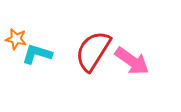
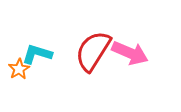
orange star: moved 3 px right, 30 px down; rotated 30 degrees clockwise
pink arrow: moved 2 px left, 8 px up; rotated 12 degrees counterclockwise
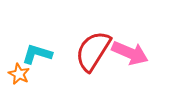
orange star: moved 5 px down; rotated 15 degrees counterclockwise
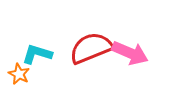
red semicircle: moved 2 px left, 3 px up; rotated 36 degrees clockwise
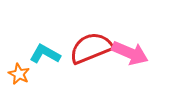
cyan L-shape: moved 8 px right; rotated 12 degrees clockwise
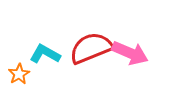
orange star: rotated 15 degrees clockwise
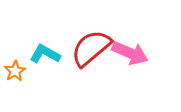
red semicircle: rotated 18 degrees counterclockwise
orange star: moved 4 px left, 3 px up
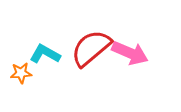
orange star: moved 6 px right, 2 px down; rotated 25 degrees clockwise
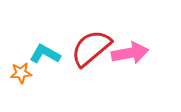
pink arrow: rotated 33 degrees counterclockwise
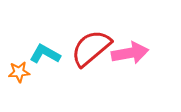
orange star: moved 2 px left, 1 px up
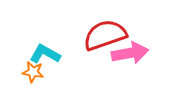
red semicircle: moved 14 px right, 13 px up; rotated 21 degrees clockwise
orange star: moved 14 px right; rotated 15 degrees clockwise
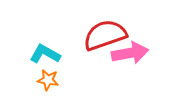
orange star: moved 15 px right, 8 px down
